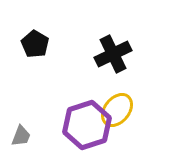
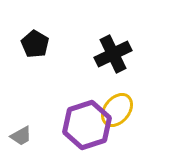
gray trapezoid: rotated 40 degrees clockwise
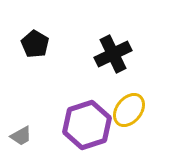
yellow ellipse: moved 12 px right
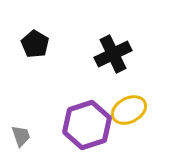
yellow ellipse: rotated 24 degrees clockwise
gray trapezoid: rotated 80 degrees counterclockwise
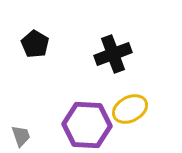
black cross: rotated 6 degrees clockwise
yellow ellipse: moved 1 px right, 1 px up
purple hexagon: rotated 21 degrees clockwise
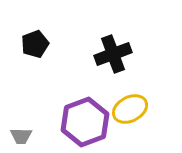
black pentagon: rotated 20 degrees clockwise
purple hexagon: moved 2 px left, 3 px up; rotated 24 degrees counterclockwise
gray trapezoid: rotated 110 degrees clockwise
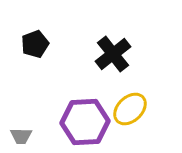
black cross: rotated 18 degrees counterclockwise
yellow ellipse: rotated 16 degrees counterclockwise
purple hexagon: rotated 18 degrees clockwise
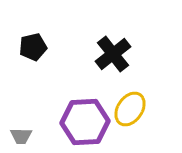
black pentagon: moved 2 px left, 3 px down; rotated 8 degrees clockwise
yellow ellipse: rotated 12 degrees counterclockwise
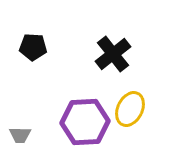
black pentagon: rotated 16 degrees clockwise
yellow ellipse: rotated 8 degrees counterclockwise
gray trapezoid: moved 1 px left, 1 px up
